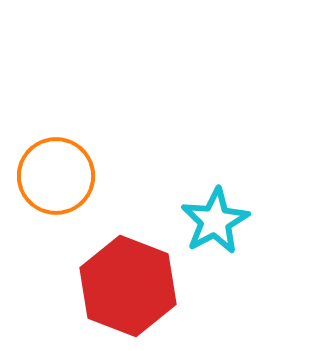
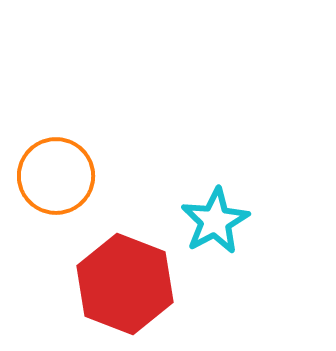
red hexagon: moved 3 px left, 2 px up
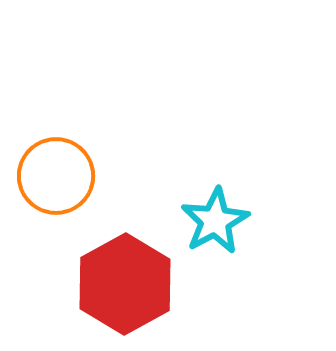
red hexagon: rotated 10 degrees clockwise
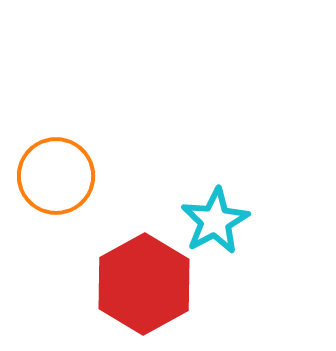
red hexagon: moved 19 px right
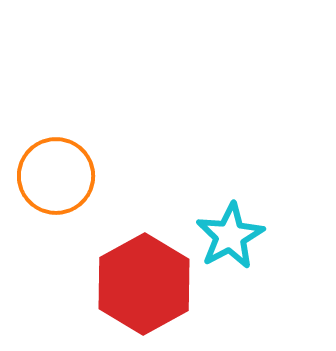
cyan star: moved 15 px right, 15 px down
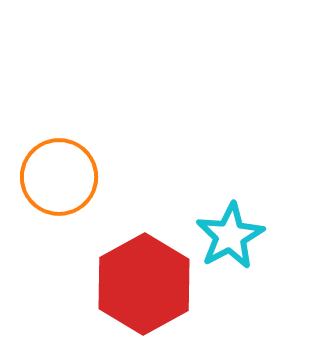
orange circle: moved 3 px right, 1 px down
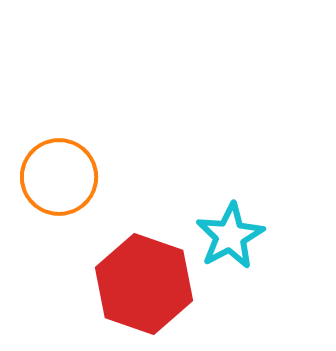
red hexagon: rotated 12 degrees counterclockwise
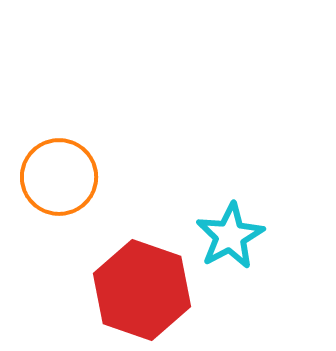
red hexagon: moved 2 px left, 6 px down
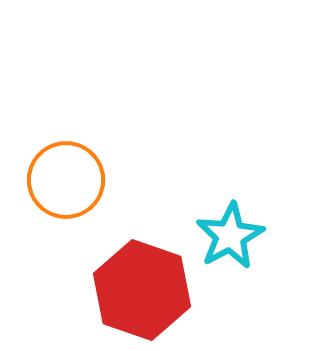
orange circle: moved 7 px right, 3 px down
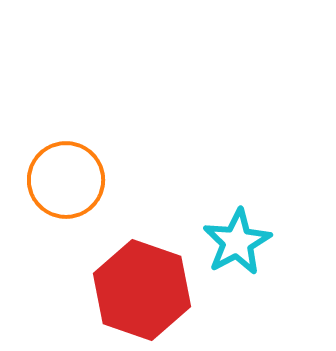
cyan star: moved 7 px right, 6 px down
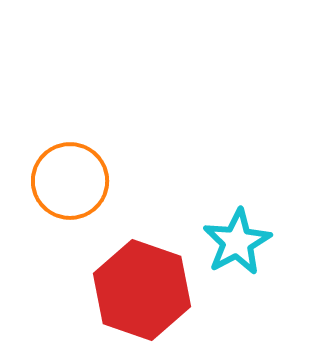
orange circle: moved 4 px right, 1 px down
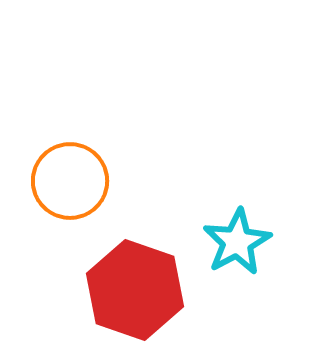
red hexagon: moved 7 px left
